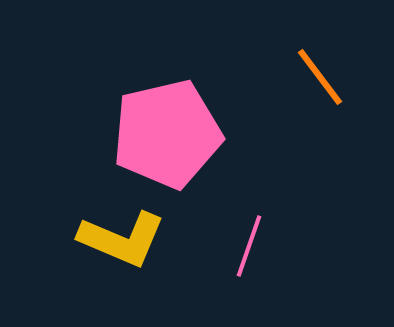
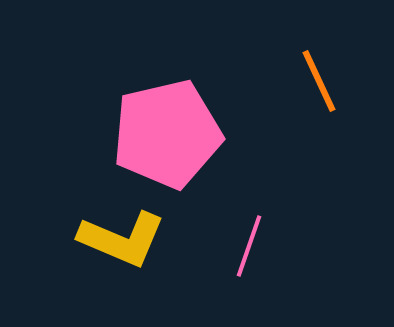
orange line: moved 1 px left, 4 px down; rotated 12 degrees clockwise
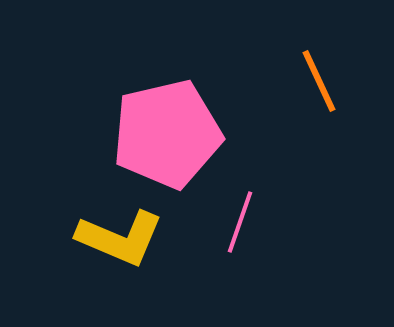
yellow L-shape: moved 2 px left, 1 px up
pink line: moved 9 px left, 24 px up
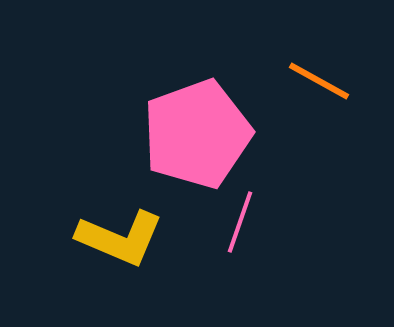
orange line: rotated 36 degrees counterclockwise
pink pentagon: moved 30 px right; rotated 7 degrees counterclockwise
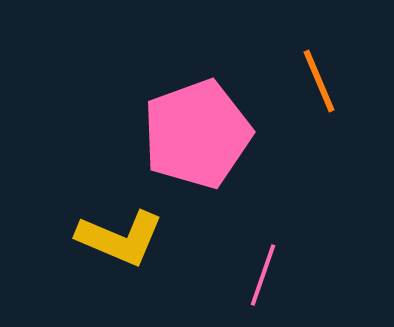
orange line: rotated 38 degrees clockwise
pink line: moved 23 px right, 53 px down
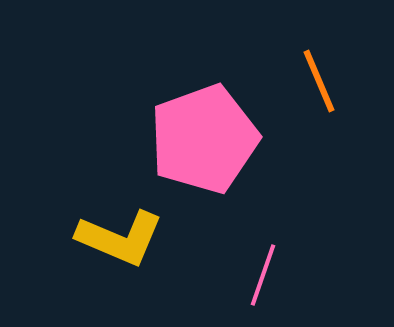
pink pentagon: moved 7 px right, 5 px down
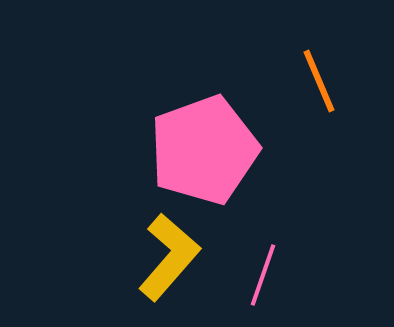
pink pentagon: moved 11 px down
yellow L-shape: moved 49 px right, 19 px down; rotated 72 degrees counterclockwise
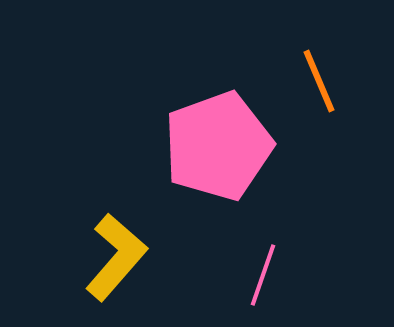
pink pentagon: moved 14 px right, 4 px up
yellow L-shape: moved 53 px left
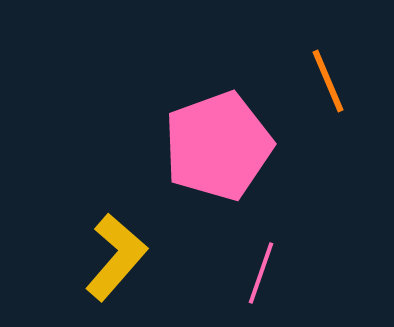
orange line: moved 9 px right
pink line: moved 2 px left, 2 px up
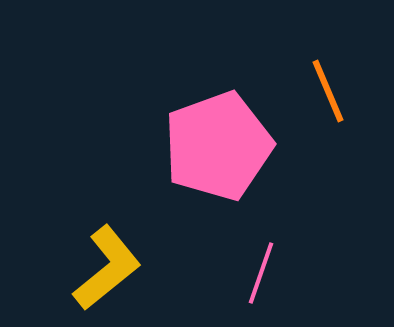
orange line: moved 10 px down
yellow L-shape: moved 9 px left, 11 px down; rotated 10 degrees clockwise
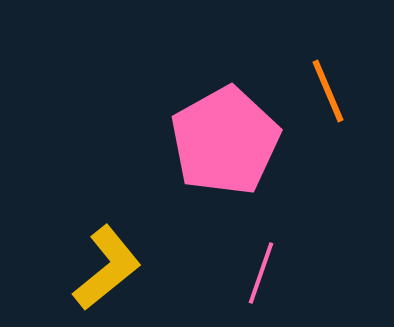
pink pentagon: moved 7 px right, 5 px up; rotated 9 degrees counterclockwise
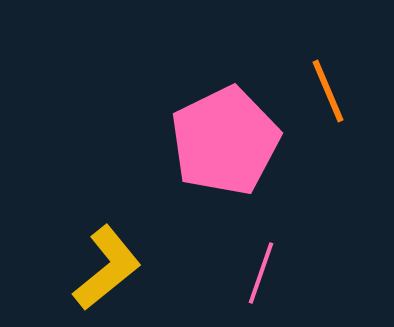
pink pentagon: rotated 3 degrees clockwise
